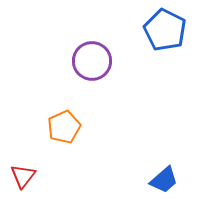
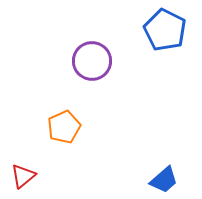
red triangle: rotated 12 degrees clockwise
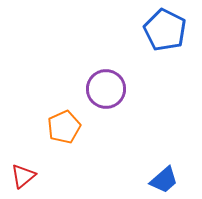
purple circle: moved 14 px right, 28 px down
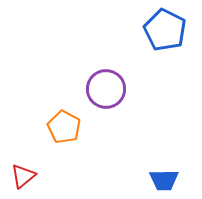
orange pentagon: rotated 20 degrees counterclockwise
blue trapezoid: rotated 40 degrees clockwise
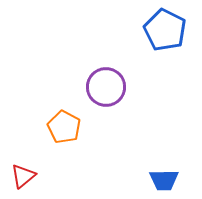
purple circle: moved 2 px up
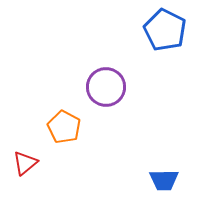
red triangle: moved 2 px right, 13 px up
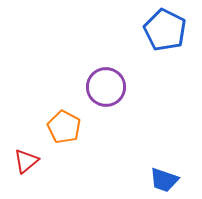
red triangle: moved 1 px right, 2 px up
blue trapezoid: rotated 20 degrees clockwise
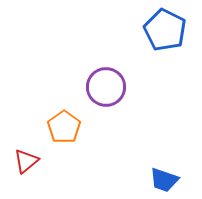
orange pentagon: rotated 8 degrees clockwise
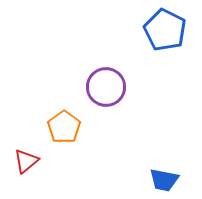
blue trapezoid: rotated 8 degrees counterclockwise
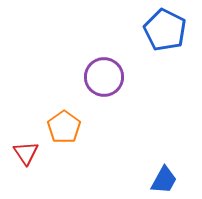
purple circle: moved 2 px left, 10 px up
red triangle: moved 8 px up; rotated 24 degrees counterclockwise
blue trapezoid: rotated 72 degrees counterclockwise
